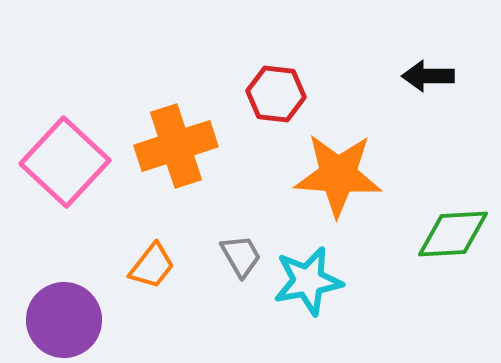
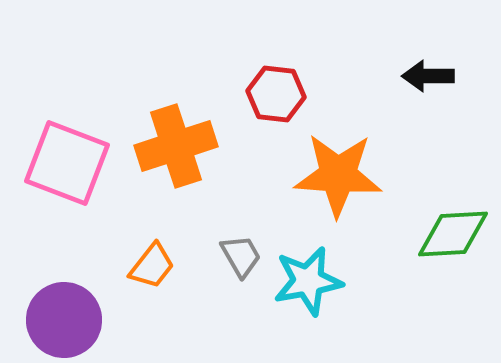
pink square: moved 2 px right, 1 px down; rotated 22 degrees counterclockwise
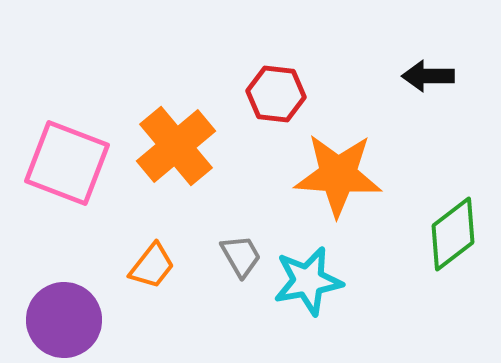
orange cross: rotated 22 degrees counterclockwise
green diamond: rotated 34 degrees counterclockwise
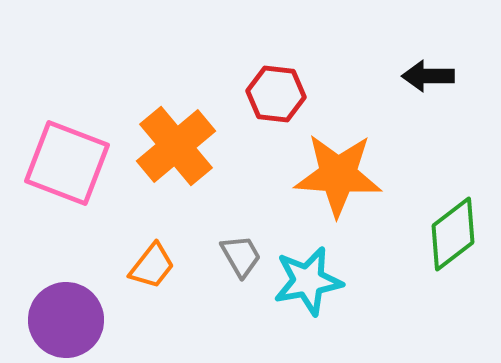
purple circle: moved 2 px right
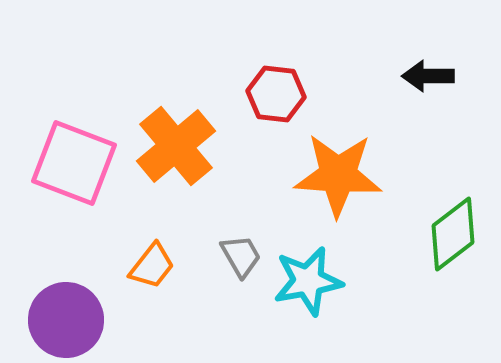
pink square: moved 7 px right
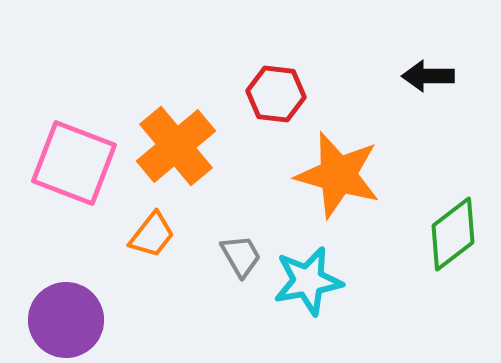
orange star: rotated 12 degrees clockwise
orange trapezoid: moved 31 px up
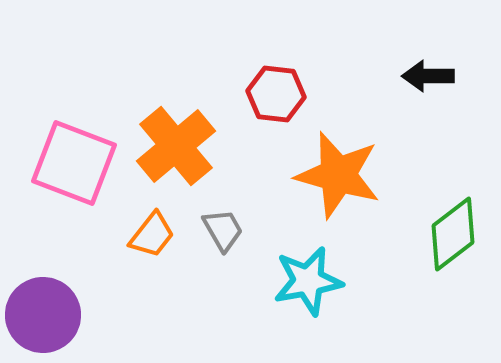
gray trapezoid: moved 18 px left, 26 px up
purple circle: moved 23 px left, 5 px up
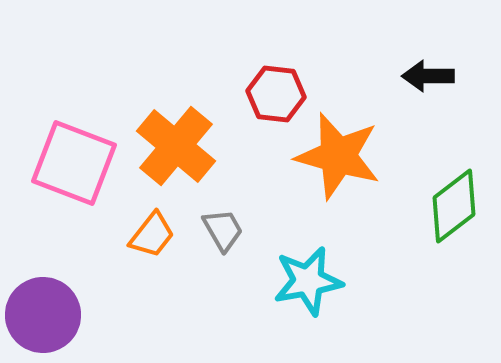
orange cross: rotated 10 degrees counterclockwise
orange star: moved 19 px up
green diamond: moved 1 px right, 28 px up
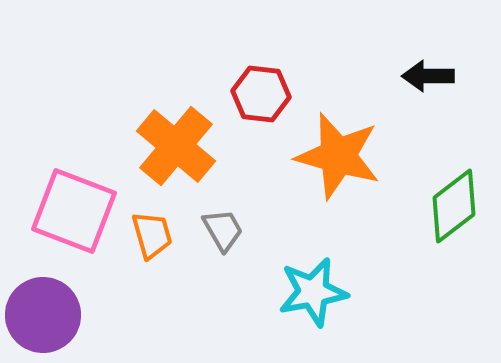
red hexagon: moved 15 px left
pink square: moved 48 px down
orange trapezoid: rotated 54 degrees counterclockwise
cyan star: moved 5 px right, 11 px down
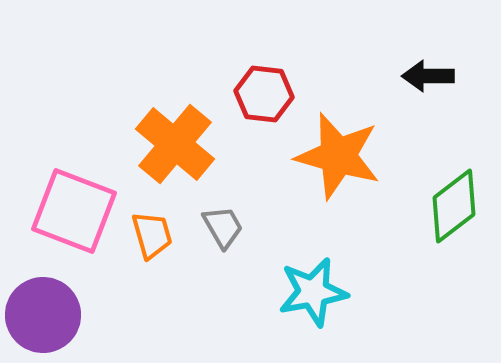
red hexagon: moved 3 px right
orange cross: moved 1 px left, 2 px up
gray trapezoid: moved 3 px up
